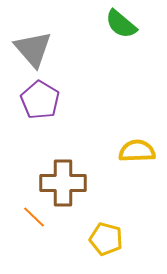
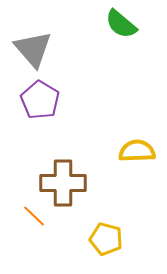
orange line: moved 1 px up
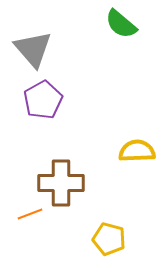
purple pentagon: moved 3 px right; rotated 12 degrees clockwise
brown cross: moved 2 px left
orange line: moved 4 px left, 2 px up; rotated 65 degrees counterclockwise
yellow pentagon: moved 3 px right
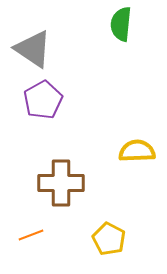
green semicircle: rotated 56 degrees clockwise
gray triangle: rotated 15 degrees counterclockwise
orange line: moved 1 px right, 21 px down
yellow pentagon: rotated 12 degrees clockwise
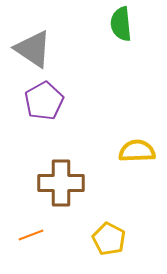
green semicircle: rotated 12 degrees counterclockwise
purple pentagon: moved 1 px right, 1 px down
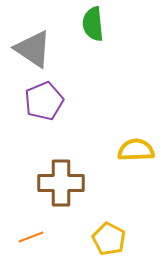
green semicircle: moved 28 px left
purple pentagon: rotated 6 degrees clockwise
yellow semicircle: moved 1 px left, 1 px up
orange line: moved 2 px down
